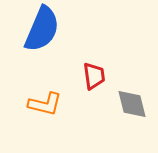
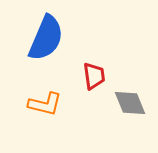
blue semicircle: moved 4 px right, 9 px down
gray diamond: moved 2 px left, 1 px up; rotated 8 degrees counterclockwise
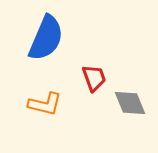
red trapezoid: moved 2 px down; rotated 12 degrees counterclockwise
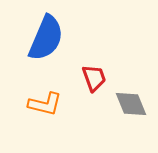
gray diamond: moved 1 px right, 1 px down
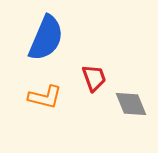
orange L-shape: moved 7 px up
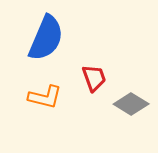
gray diamond: rotated 36 degrees counterclockwise
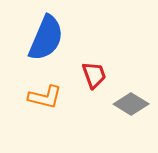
red trapezoid: moved 3 px up
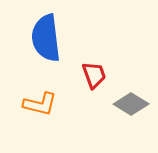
blue semicircle: rotated 150 degrees clockwise
orange L-shape: moved 5 px left, 7 px down
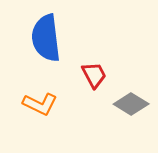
red trapezoid: rotated 8 degrees counterclockwise
orange L-shape: rotated 12 degrees clockwise
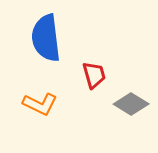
red trapezoid: rotated 12 degrees clockwise
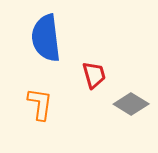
orange L-shape: rotated 108 degrees counterclockwise
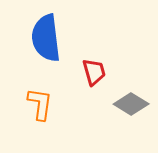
red trapezoid: moved 3 px up
